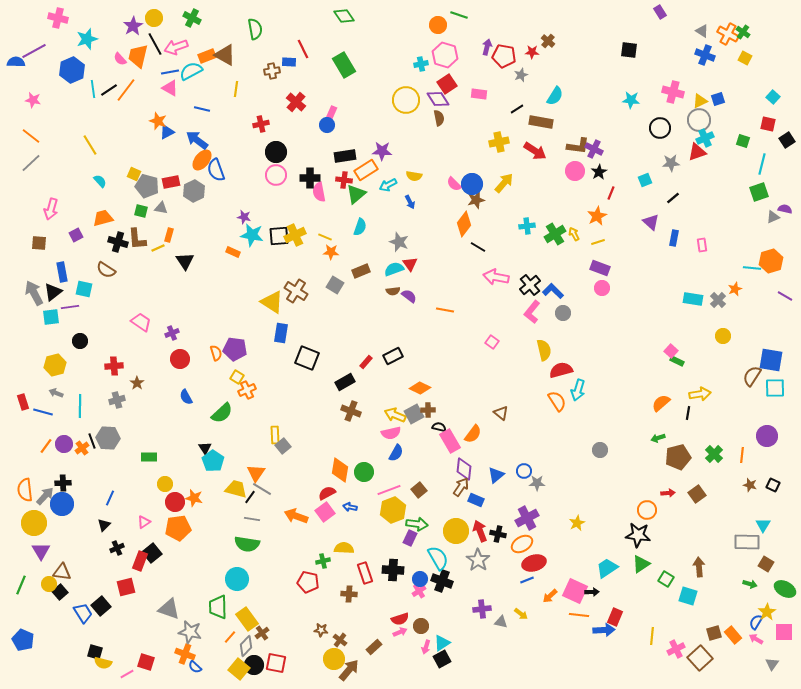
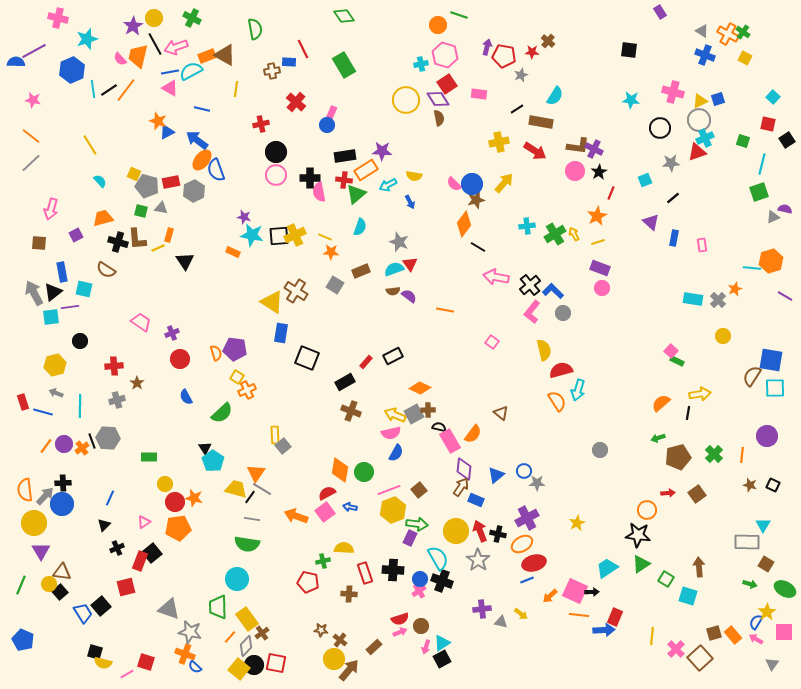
pink cross at (676, 649): rotated 18 degrees counterclockwise
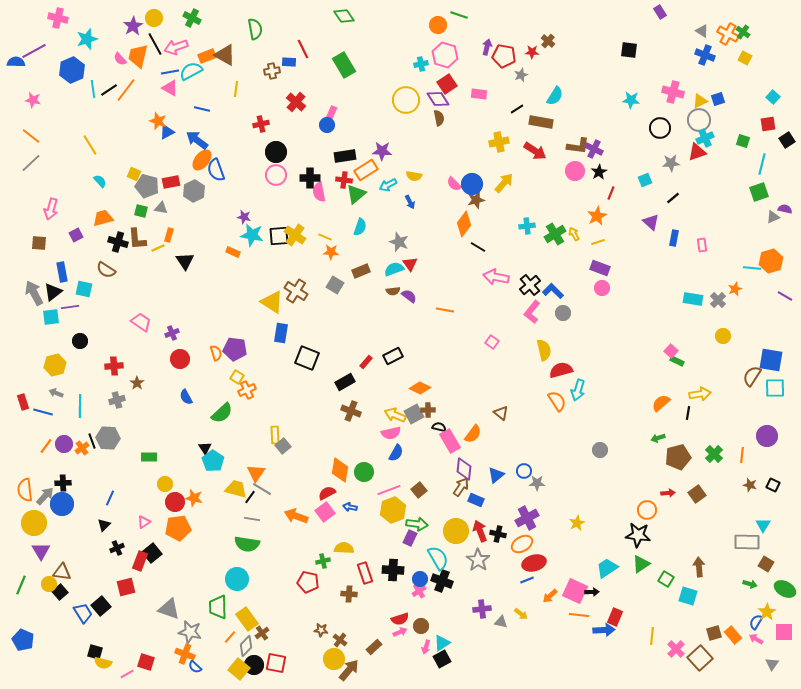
red square at (768, 124): rotated 21 degrees counterclockwise
yellow cross at (295, 235): rotated 30 degrees counterclockwise
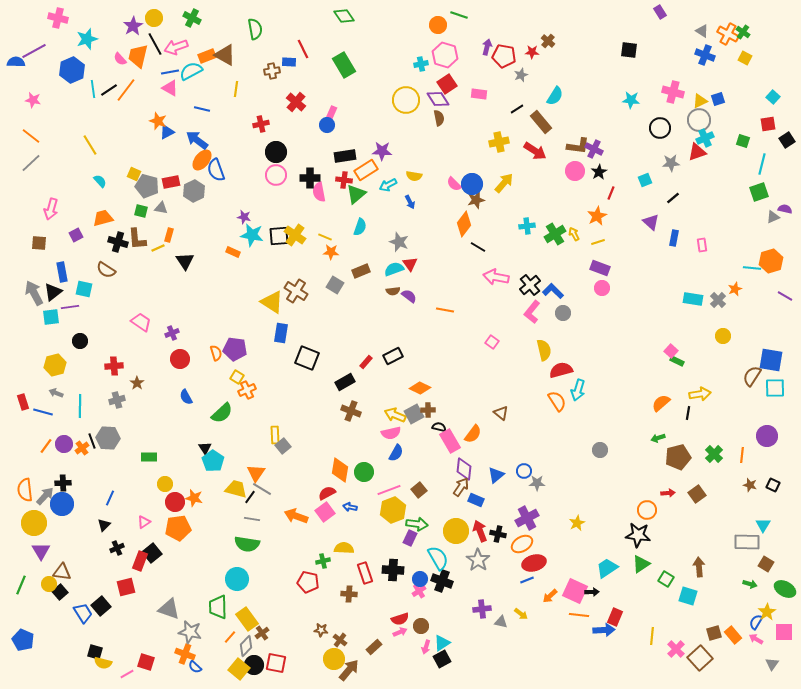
brown rectangle at (541, 122): rotated 40 degrees clockwise
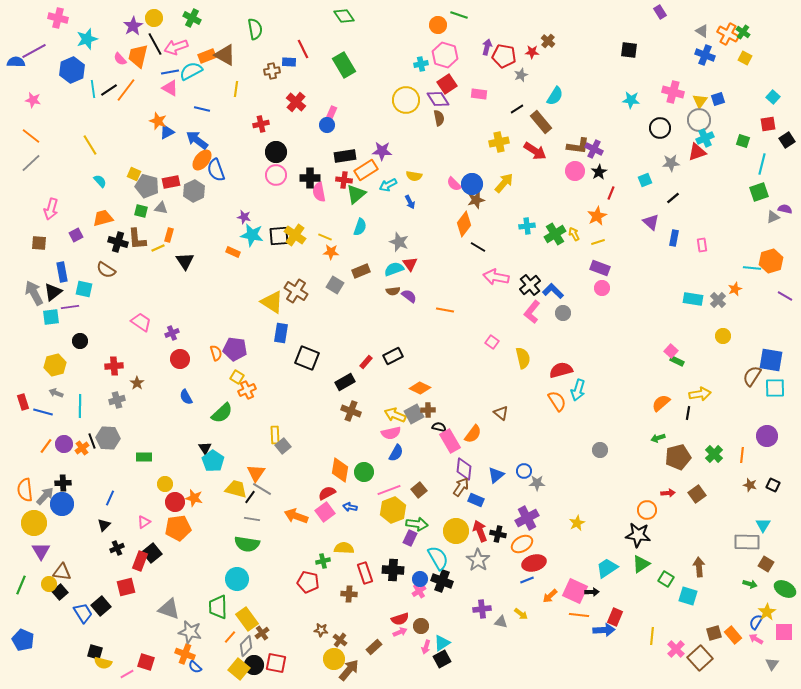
yellow triangle at (700, 101): rotated 28 degrees counterclockwise
yellow semicircle at (544, 350): moved 21 px left, 8 px down
green rectangle at (149, 457): moved 5 px left
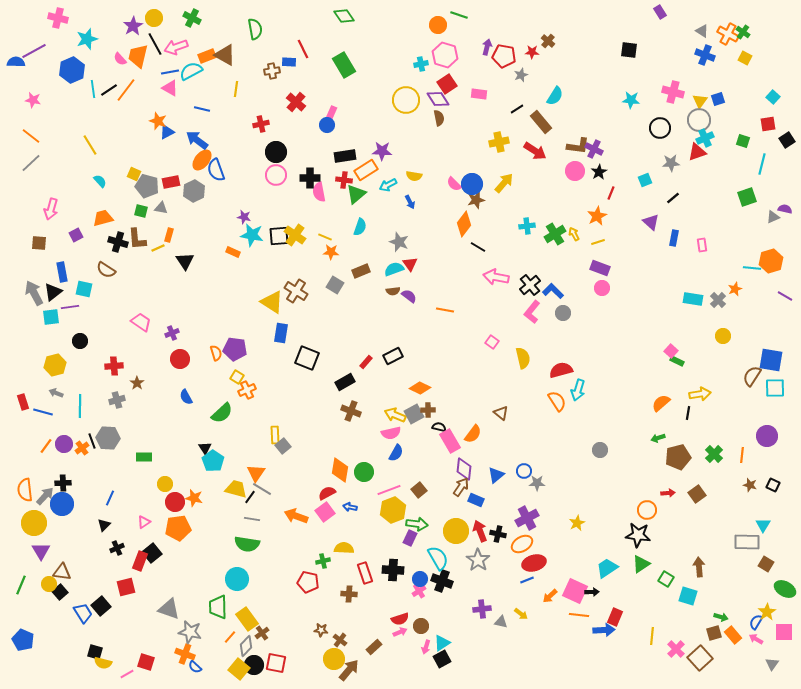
green square at (759, 192): moved 12 px left, 5 px down
green arrow at (750, 584): moved 29 px left, 33 px down
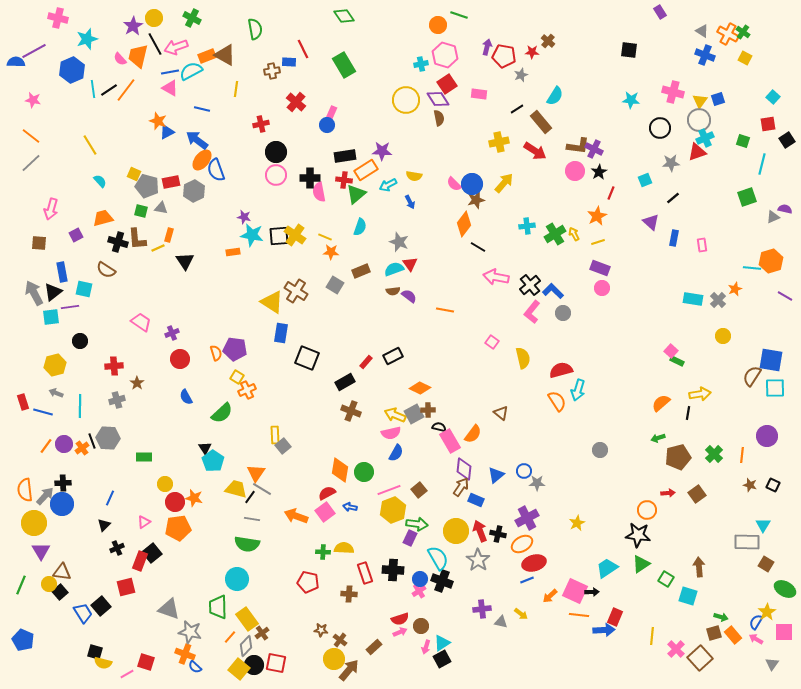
orange rectangle at (233, 252): rotated 32 degrees counterclockwise
green cross at (323, 561): moved 9 px up; rotated 16 degrees clockwise
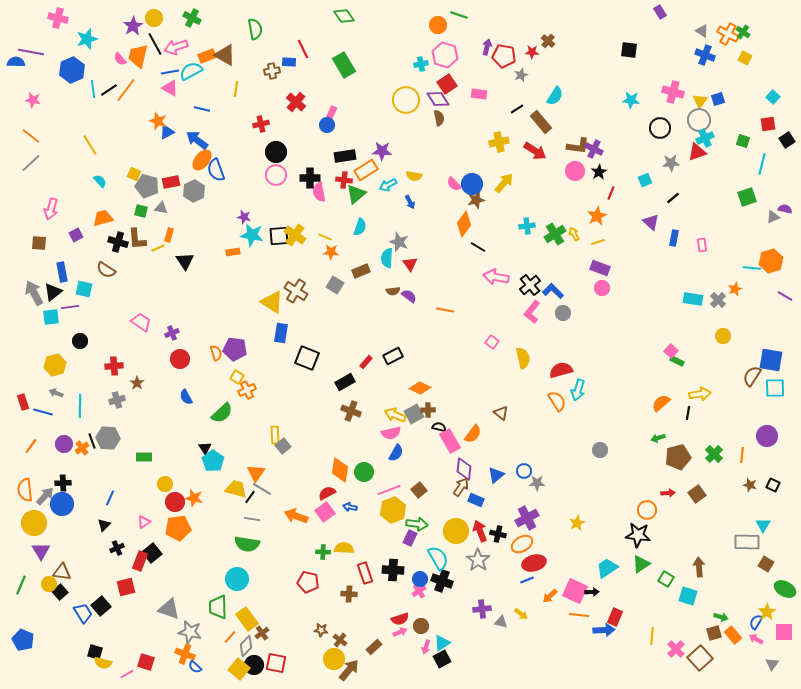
purple line at (34, 51): moved 3 px left, 1 px down; rotated 40 degrees clockwise
cyan semicircle at (394, 269): moved 7 px left, 11 px up; rotated 66 degrees counterclockwise
orange line at (46, 446): moved 15 px left
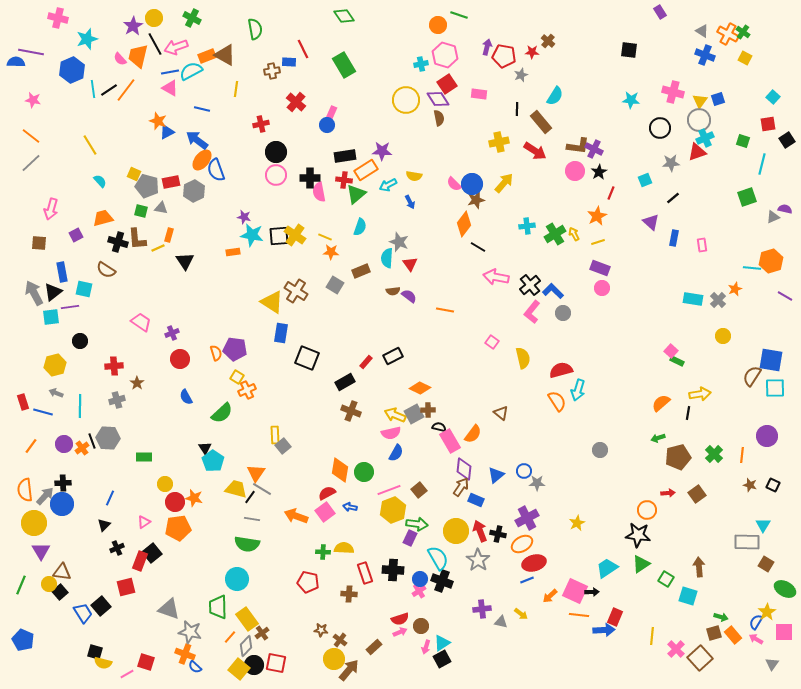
black line at (517, 109): rotated 56 degrees counterclockwise
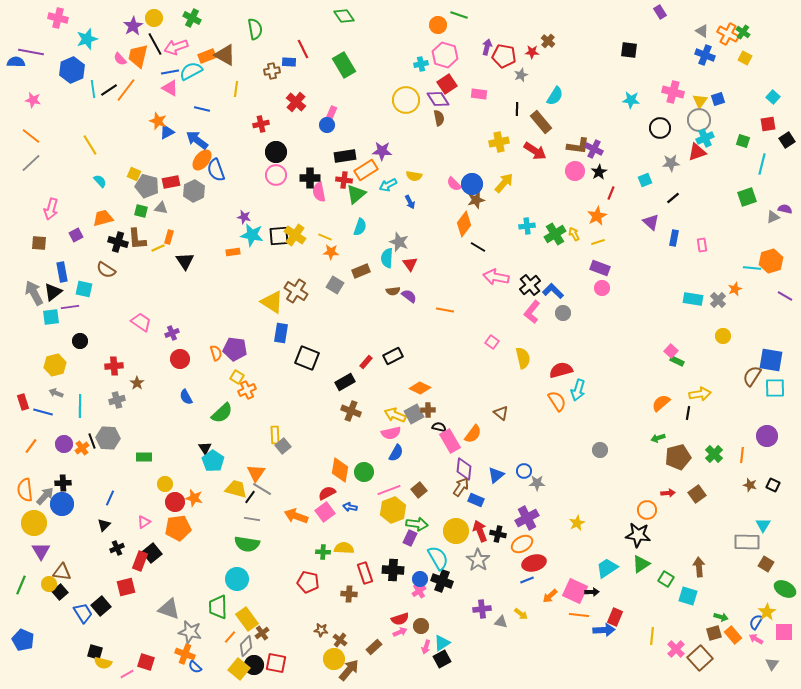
orange rectangle at (169, 235): moved 2 px down
